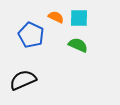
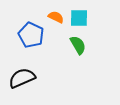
green semicircle: rotated 36 degrees clockwise
black semicircle: moved 1 px left, 2 px up
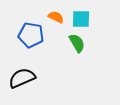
cyan square: moved 2 px right, 1 px down
blue pentagon: rotated 15 degrees counterclockwise
green semicircle: moved 1 px left, 2 px up
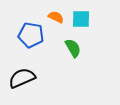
green semicircle: moved 4 px left, 5 px down
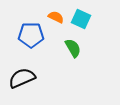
cyan square: rotated 24 degrees clockwise
blue pentagon: rotated 10 degrees counterclockwise
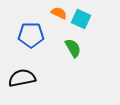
orange semicircle: moved 3 px right, 4 px up
black semicircle: rotated 12 degrees clockwise
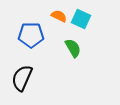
orange semicircle: moved 3 px down
black semicircle: rotated 56 degrees counterclockwise
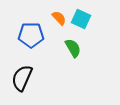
orange semicircle: moved 2 px down; rotated 21 degrees clockwise
